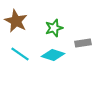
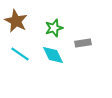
cyan diamond: rotated 45 degrees clockwise
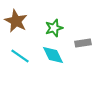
cyan line: moved 2 px down
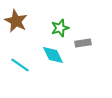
green star: moved 6 px right
cyan line: moved 9 px down
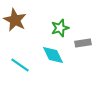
brown star: moved 1 px left, 1 px up
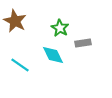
brown star: moved 1 px down
green star: rotated 24 degrees counterclockwise
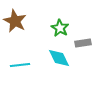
cyan diamond: moved 6 px right, 3 px down
cyan line: rotated 42 degrees counterclockwise
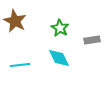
gray rectangle: moved 9 px right, 3 px up
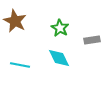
cyan line: rotated 18 degrees clockwise
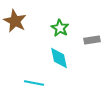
cyan diamond: rotated 15 degrees clockwise
cyan line: moved 14 px right, 18 px down
